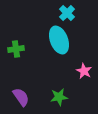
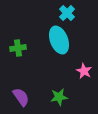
green cross: moved 2 px right, 1 px up
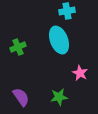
cyan cross: moved 2 px up; rotated 35 degrees clockwise
green cross: moved 1 px up; rotated 14 degrees counterclockwise
pink star: moved 4 px left, 2 px down
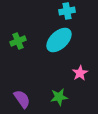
cyan ellipse: rotated 68 degrees clockwise
green cross: moved 6 px up
pink star: rotated 14 degrees clockwise
purple semicircle: moved 1 px right, 2 px down
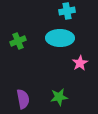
cyan ellipse: moved 1 px right, 2 px up; rotated 44 degrees clockwise
pink star: moved 10 px up
purple semicircle: moved 1 px right; rotated 24 degrees clockwise
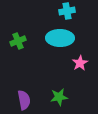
purple semicircle: moved 1 px right, 1 px down
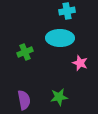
green cross: moved 7 px right, 11 px down
pink star: rotated 21 degrees counterclockwise
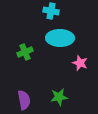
cyan cross: moved 16 px left; rotated 21 degrees clockwise
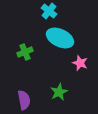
cyan cross: moved 2 px left; rotated 28 degrees clockwise
cyan ellipse: rotated 24 degrees clockwise
green star: moved 5 px up; rotated 18 degrees counterclockwise
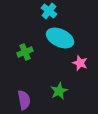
green star: moved 1 px up
